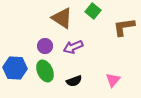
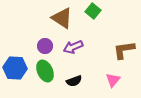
brown L-shape: moved 23 px down
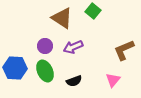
brown L-shape: rotated 15 degrees counterclockwise
